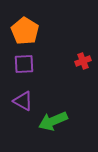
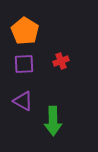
red cross: moved 22 px left
green arrow: rotated 68 degrees counterclockwise
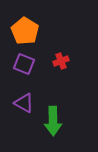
purple square: rotated 25 degrees clockwise
purple triangle: moved 1 px right, 2 px down
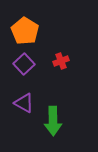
purple square: rotated 25 degrees clockwise
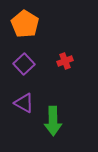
orange pentagon: moved 7 px up
red cross: moved 4 px right
